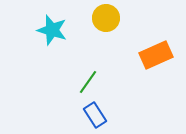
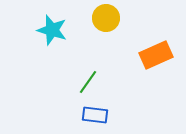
blue rectangle: rotated 50 degrees counterclockwise
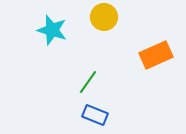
yellow circle: moved 2 px left, 1 px up
blue rectangle: rotated 15 degrees clockwise
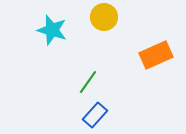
blue rectangle: rotated 70 degrees counterclockwise
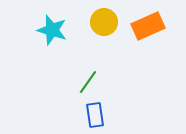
yellow circle: moved 5 px down
orange rectangle: moved 8 px left, 29 px up
blue rectangle: rotated 50 degrees counterclockwise
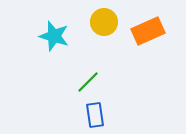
orange rectangle: moved 5 px down
cyan star: moved 2 px right, 6 px down
green line: rotated 10 degrees clockwise
